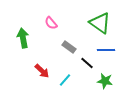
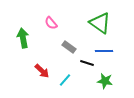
blue line: moved 2 px left, 1 px down
black line: rotated 24 degrees counterclockwise
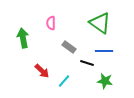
pink semicircle: rotated 40 degrees clockwise
cyan line: moved 1 px left, 1 px down
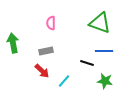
green triangle: rotated 15 degrees counterclockwise
green arrow: moved 10 px left, 5 px down
gray rectangle: moved 23 px left, 4 px down; rotated 48 degrees counterclockwise
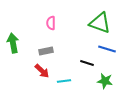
blue line: moved 3 px right, 2 px up; rotated 18 degrees clockwise
cyan line: rotated 40 degrees clockwise
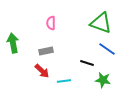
green triangle: moved 1 px right
blue line: rotated 18 degrees clockwise
green star: moved 2 px left, 1 px up
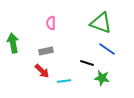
green star: moved 1 px left, 2 px up
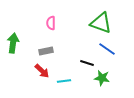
green arrow: rotated 18 degrees clockwise
